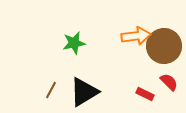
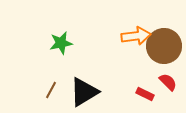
green star: moved 13 px left
red semicircle: moved 1 px left
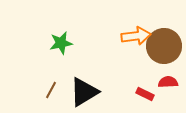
red semicircle: rotated 48 degrees counterclockwise
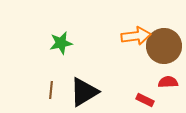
brown line: rotated 24 degrees counterclockwise
red rectangle: moved 6 px down
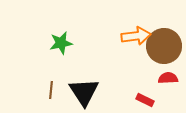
red semicircle: moved 4 px up
black triangle: rotated 32 degrees counterclockwise
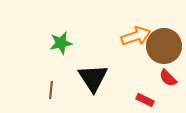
orange arrow: rotated 12 degrees counterclockwise
red semicircle: rotated 132 degrees counterclockwise
black triangle: moved 9 px right, 14 px up
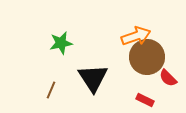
brown circle: moved 17 px left, 11 px down
brown line: rotated 18 degrees clockwise
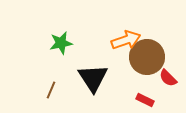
orange arrow: moved 10 px left, 4 px down
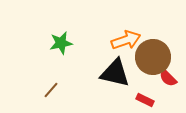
brown circle: moved 6 px right
black triangle: moved 22 px right, 5 px up; rotated 44 degrees counterclockwise
brown line: rotated 18 degrees clockwise
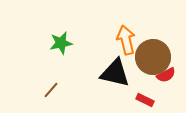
orange arrow: rotated 84 degrees counterclockwise
red semicircle: moved 2 px left, 3 px up; rotated 72 degrees counterclockwise
